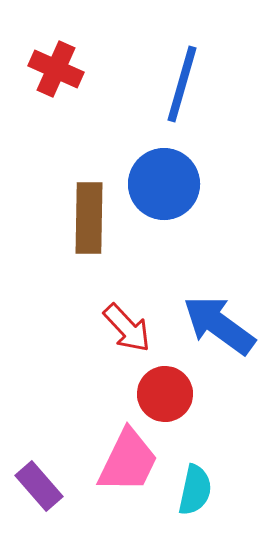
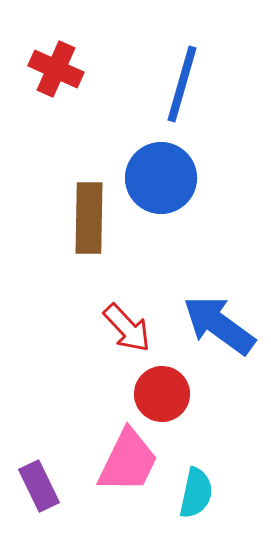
blue circle: moved 3 px left, 6 px up
red circle: moved 3 px left
purple rectangle: rotated 15 degrees clockwise
cyan semicircle: moved 1 px right, 3 px down
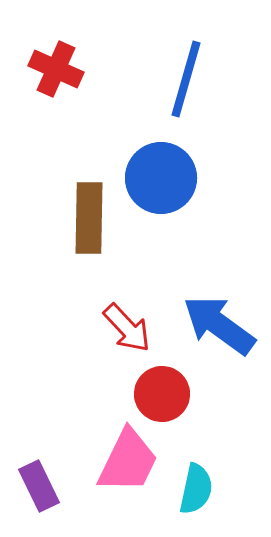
blue line: moved 4 px right, 5 px up
cyan semicircle: moved 4 px up
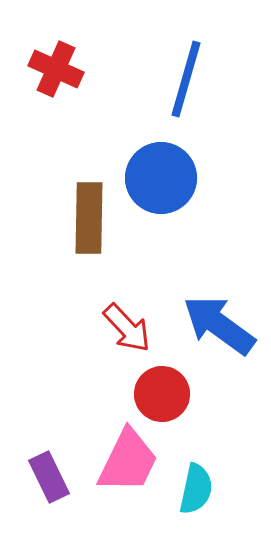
purple rectangle: moved 10 px right, 9 px up
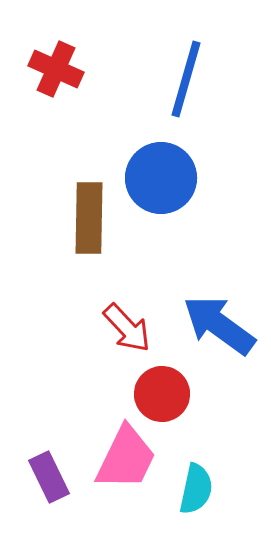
pink trapezoid: moved 2 px left, 3 px up
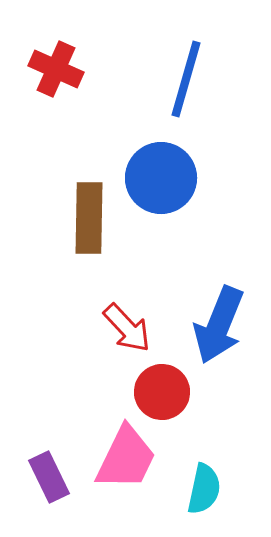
blue arrow: rotated 104 degrees counterclockwise
red circle: moved 2 px up
cyan semicircle: moved 8 px right
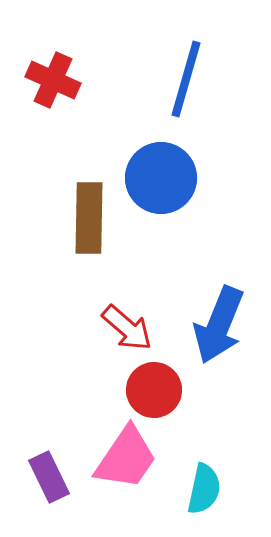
red cross: moved 3 px left, 11 px down
red arrow: rotated 6 degrees counterclockwise
red circle: moved 8 px left, 2 px up
pink trapezoid: rotated 8 degrees clockwise
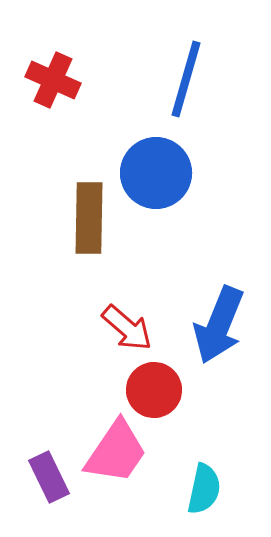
blue circle: moved 5 px left, 5 px up
pink trapezoid: moved 10 px left, 6 px up
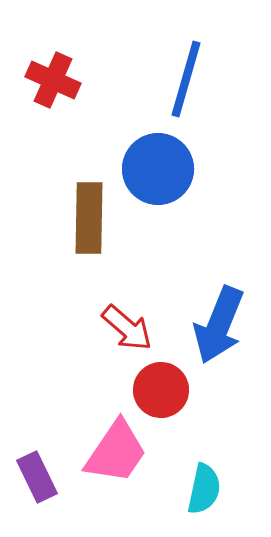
blue circle: moved 2 px right, 4 px up
red circle: moved 7 px right
purple rectangle: moved 12 px left
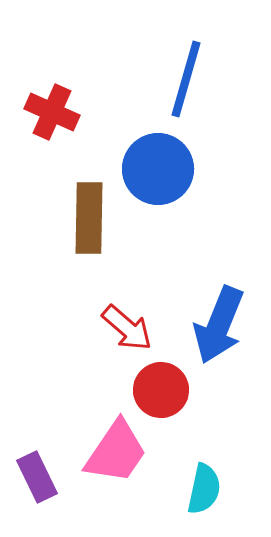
red cross: moved 1 px left, 32 px down
